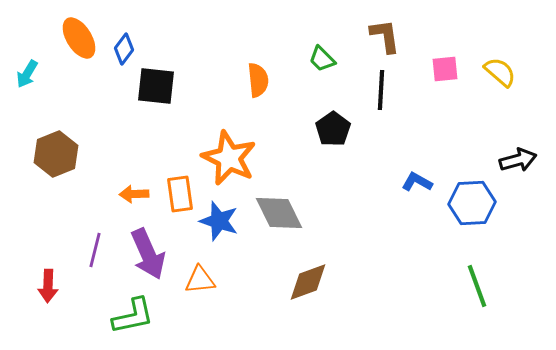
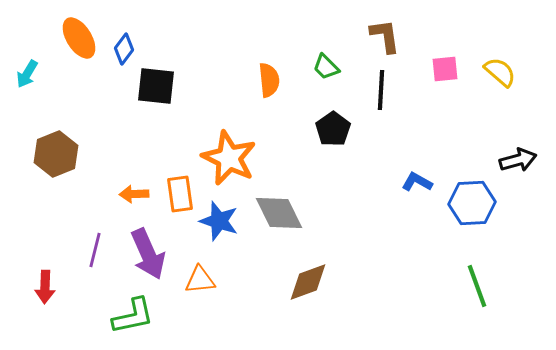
green trapezoid: moved 4 px right, 8 px down
orange semicircle: moved 11 px right
red arrow: moved 3 px left, 1 px down
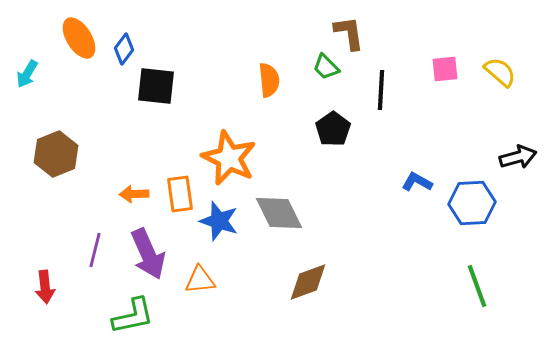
brown L-shape: moved 36 px left, 3 px up
black arrow: moved 3 px up
red arrow: rotated 8 degrees counterclockwise
